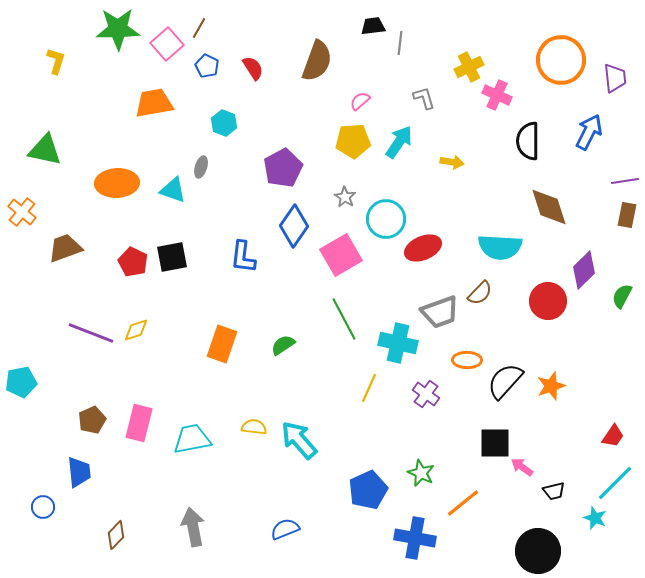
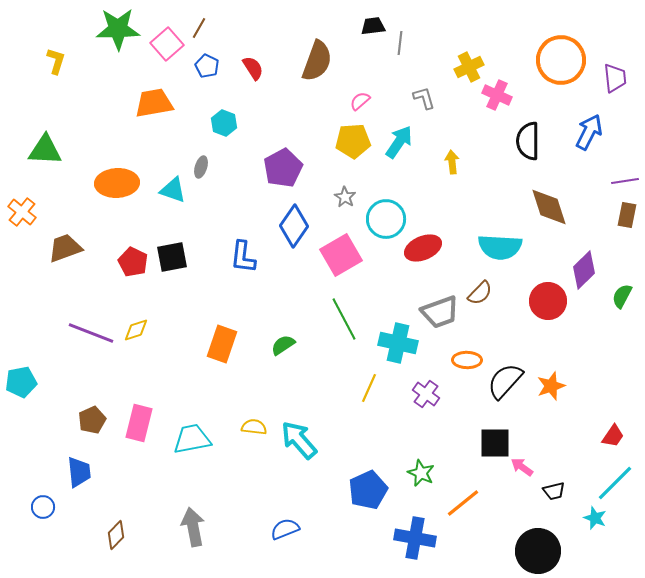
green triangle at (45, 150): rotated 9 degrees counterclockwise
yellow arrow at (452, 162): rotated 105 degrees counterclockwise
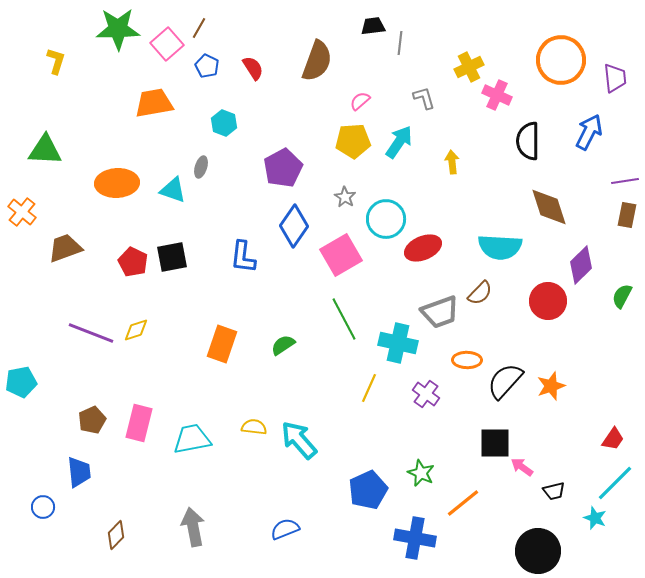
purple diamond at (584, 270): moved 3 px left, 5 px up
red trapezoid at (613, 436): moved 3 px down
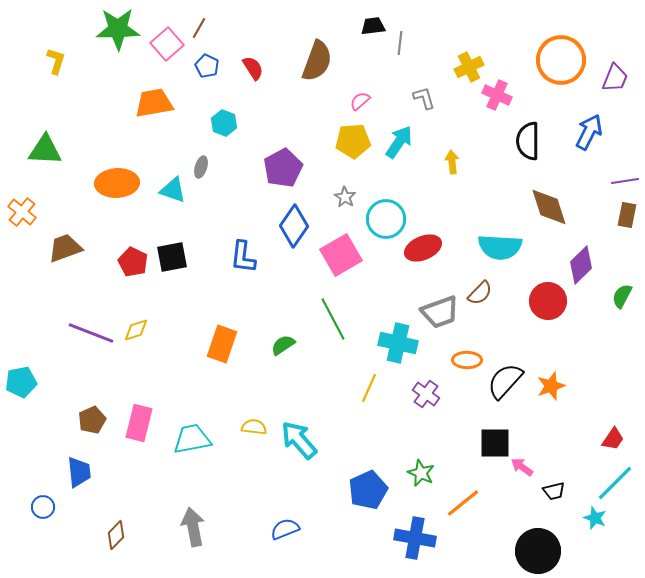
purple trapezoid at (615, 78): rotated 28 degrees clockwise
green line at (344, 319): moved 11 px left
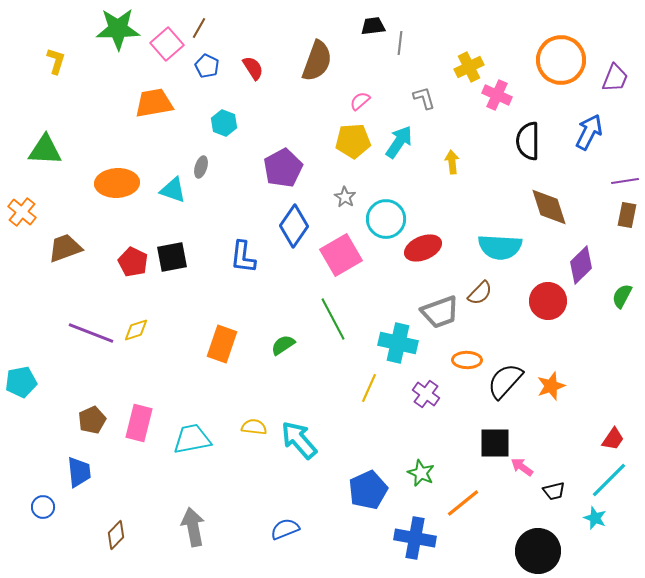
cyan line at (615, 483): moved 6 px left, 3 px up
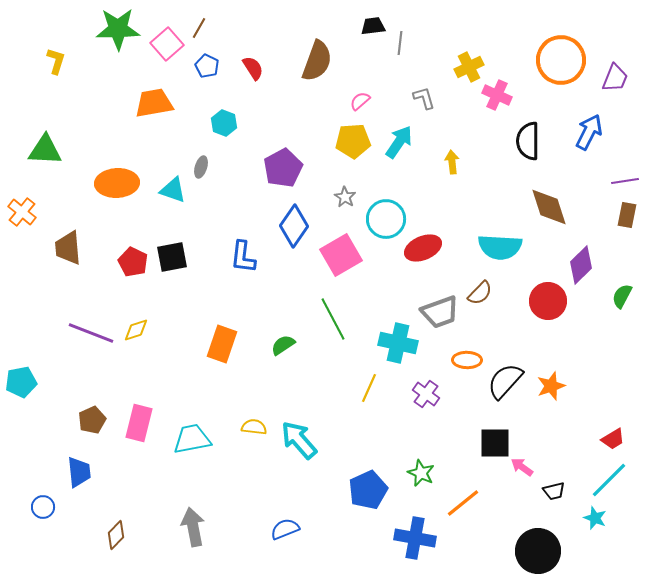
brown trapezoid at (65, 248): moved 3 px right; rotated 75 degrees counterclockwise
red trapezoid at (613, 439): rotated 25 degrees clockwise
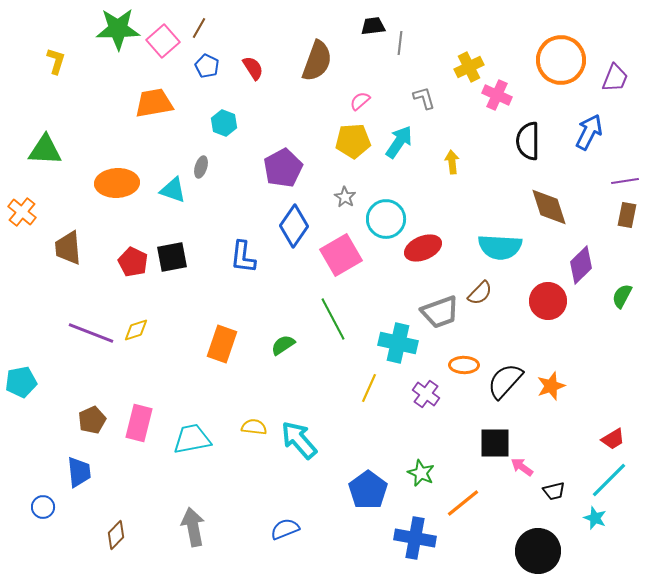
pink square at (167, 44): moved 4 px left, 3 px up
orange ellipse at (467, 360): moved 3 px left, 5 px down
blue pentagon at (368, 490): rotated 12 degrees counterclockwise
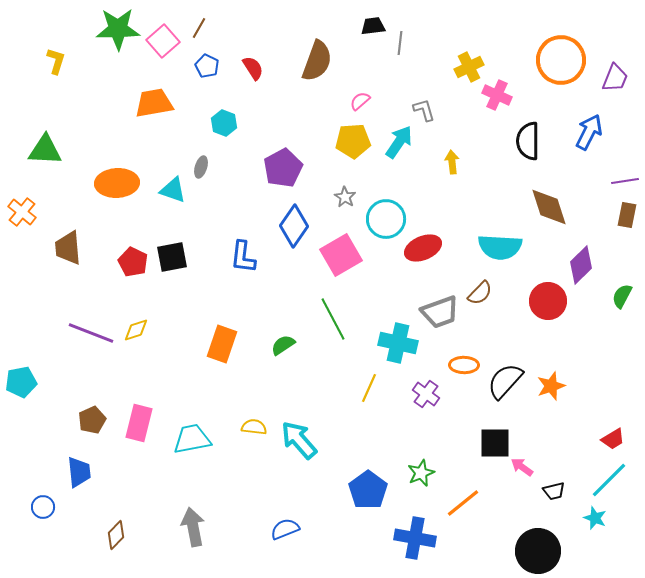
gray L-shape at (424, 98): moved 12 px down
green star at (421, 473): rotated 24 degrees clockwise
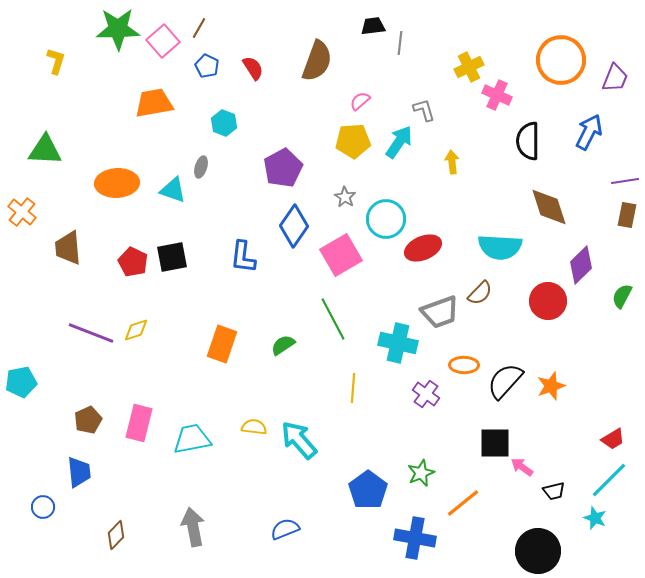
yellow line at (369, 388): moved 16 px left; rotated 20 degrees counterclockwise
brown pentagon at (92, 420): moved 4 px left
